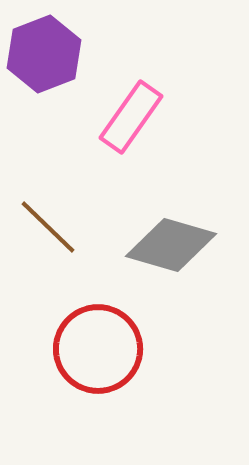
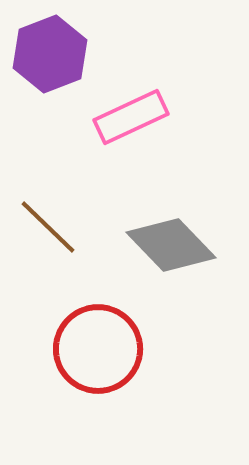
purple hexagon: moved 6 px right
pink rectangle: rotated 30 degrees clockwise
gray diamond: rotated 30 degrees clockwise
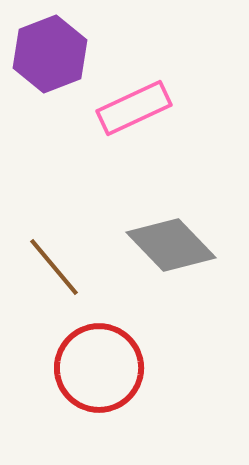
pink rectangle: moved 3 px right, 9 px up
brown line: moved 6 px right, 40 px down; rotated 6 degrees clockwise
red circle: moved 1 px right, 19 px down
